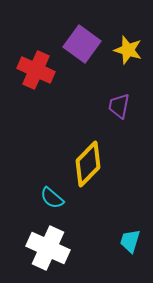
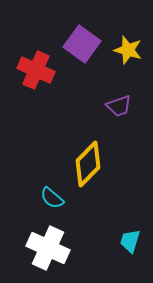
purple trapezoid: rotated 120 degrees counterclockwise
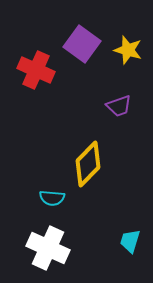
cyan semicircle: rotated 35 degrees counterclockwise
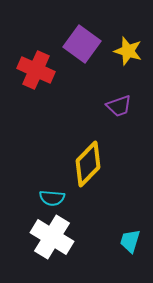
yellow star: moved 1 px down
white cross: moved 4 px right, 11 px up; rotated 6 degrees clockwise
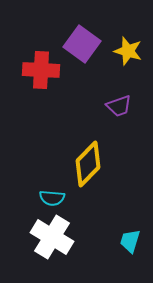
red cross: moved 5 px right; rotated 21 degrees counterclockwise
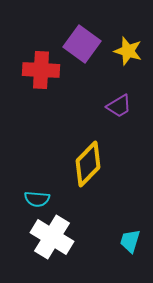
purple trapezoid: rotated 12 degrees counterclockwise
cyan semicircle: moved 15 px left, 1 px down
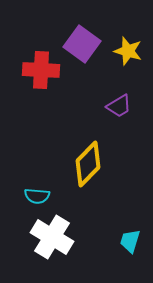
cyan semicircle: moved 3 px up
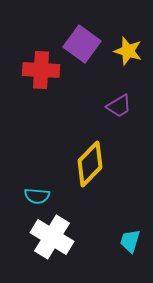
yellow diamond: moved 2 px right
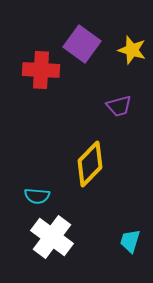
yellow star: moved 4 px right, 1 px up
purple trapezoid: rotated 16 degrees clockwise
white cross: rotated 6 degrees clockwise
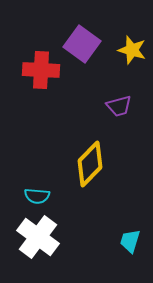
white cross: moved 14 px left
